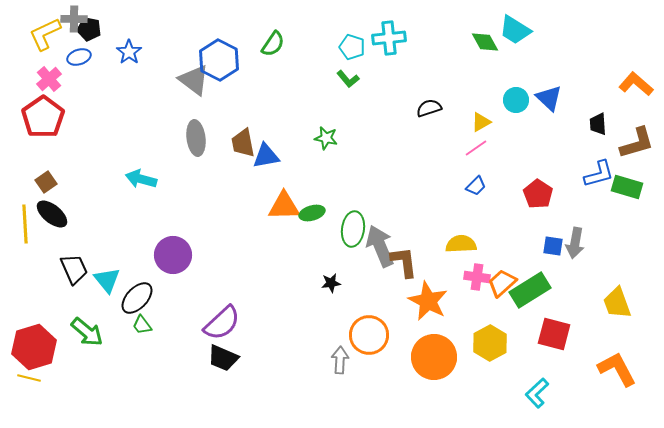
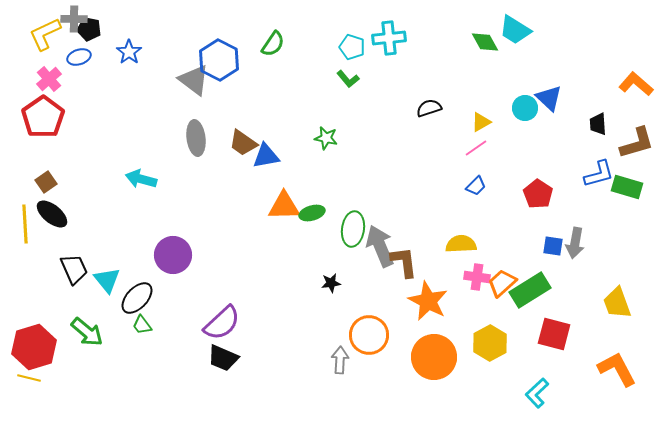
cyan circle at (516, 100): moved 9 px right, 8 px down
brown trapezoid at (243, 143): rotated 44 degrees counterclockwise
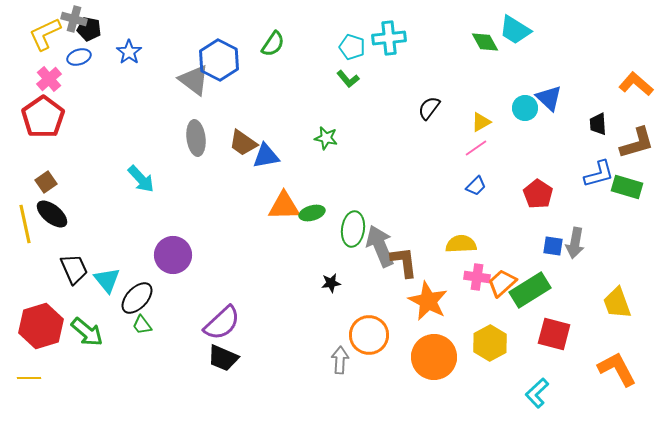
gray cross at (74, 19): rotated 15 degrees clockwise
black semicircle at (429, 108): rotated 35 degrees counterclockwise
cyan arrow at (141, 179): rotated 148 degrees counterclockwise
yellow line at (25, 224): rotated 9 degrees counterclockwise
red hexagon at (34, 347): moved 7 px right, 21 px up
yellow line at (29, 378): rotated 15 degrees counterclockwise
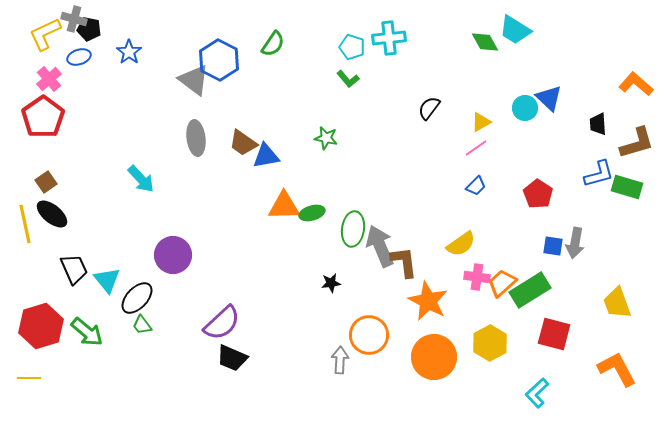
yellow semicircle at (461, 244): rotated 148 degrees clockwise
black trapezoid at (223, 358): moved 9 px right
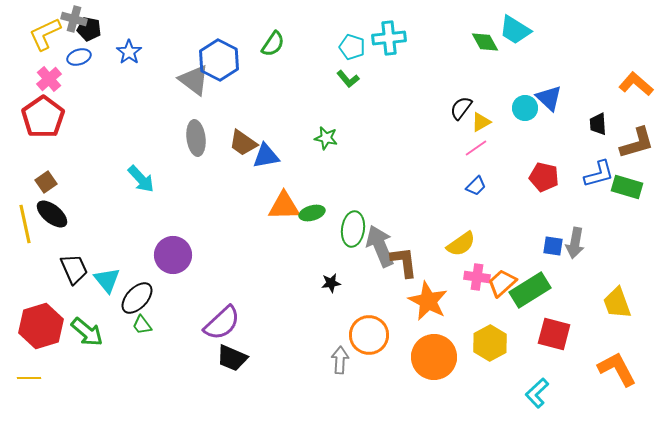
black semicircle at (429, 108): moved 32 px right
red pentagon at (538, 194): moved 6 px right, 17 px up; rotated 20 degrees counterclockwise
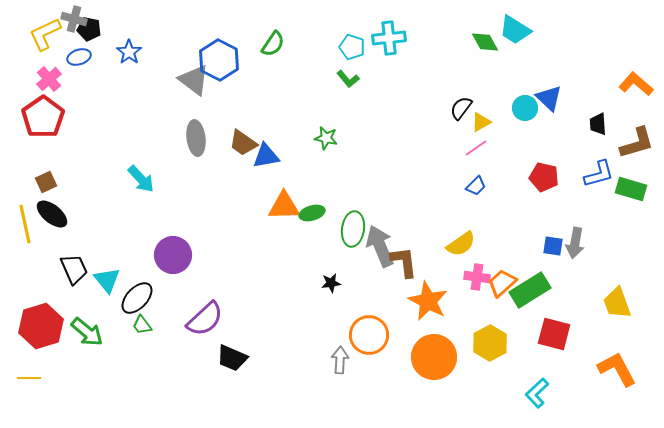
brown square at (46, 182): rotated 10 degrees clockwise
green rectangle at (627, 187): moved 4 px right, 2 px down
purple semicircle at (222, 323): moved 17 px left, 4 px up
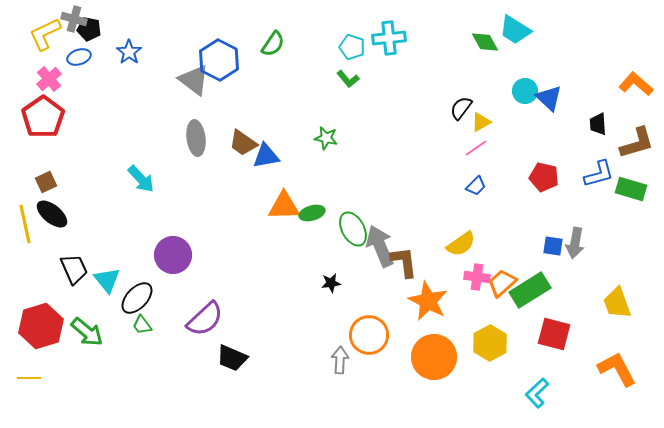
cyan circle at (525, 108): moved 17 px up
green ellipse at (353, 229): rotated 36 degrees counterclockwise
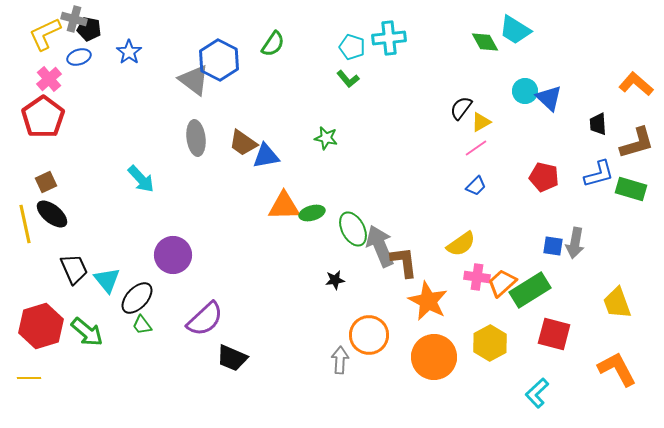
black star at (331, 283): moved 4 px right, 3 px up
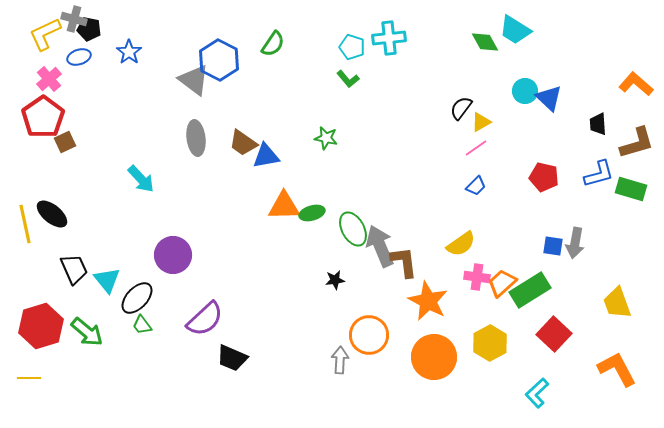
brown square at (46, 182): moved 19 px right, 40 px up
red square at (554, 334): rotated 28 degrees clockwise
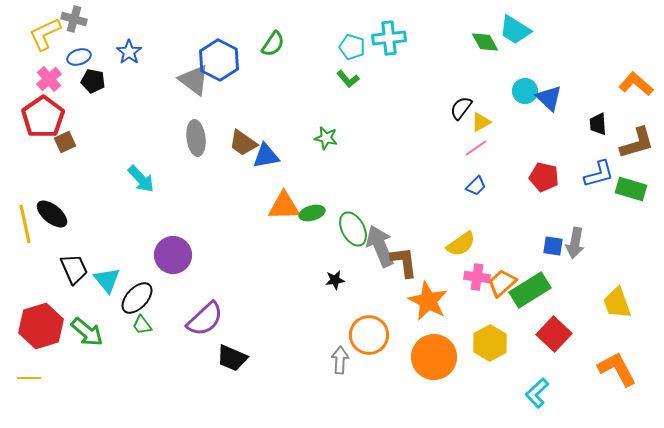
black pentagon at (89, 29): moved 4 px right, 52 px down
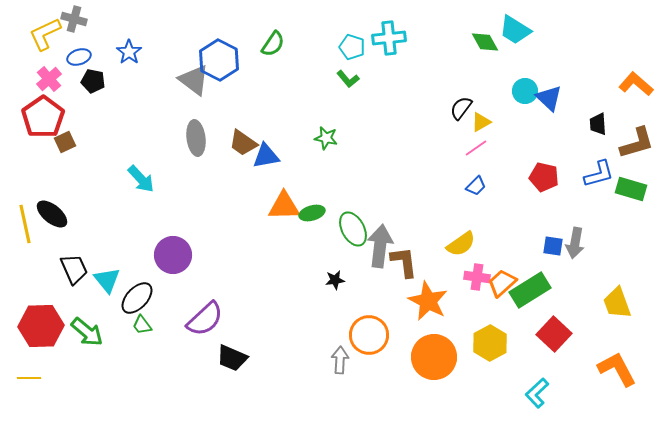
gray arrow at (380, 246): rotated 30 degrees clockwise
red hexagon at (41, 326): rotated 15 degrees clockwise
